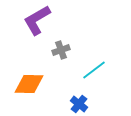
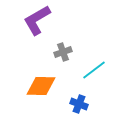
gray cross: moved 2 px right, 2 px down
orange diamond: moved 12 px right, 2 px down
blue cross: rotated 18 degrees counterclockwise
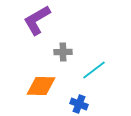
gray cross: rotated 18 degrees clockwise
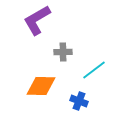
blue cross: moved 3 px up
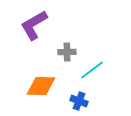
purple L-shape: moved 3 px left, 5 px down
gray cross: moved 4 px right
cyan line: moved 2 px left
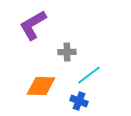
purple L-shape: moved 1 px left
cyan line: moved 3 px left, 5 px down
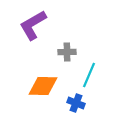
cyan line: rotated 30 degrees counterclockwise
orange diamond: moved 2 px right
blue cross: moved 3 px left, 2 px down
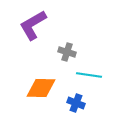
gray cross: rotated 18 degrees clockwise
cyan line: rotated 75 degrees clockwise
orange diamond: moved 2 px left, 2 px down
